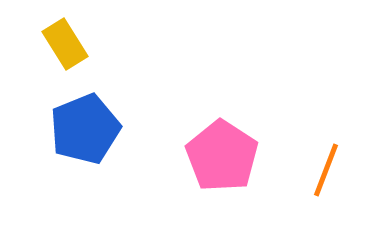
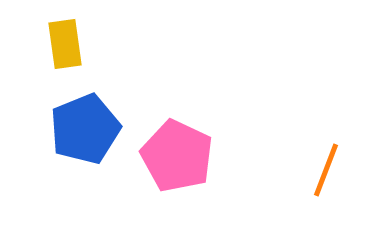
yellow rectangle: rotated 24 degrees clockwise
pink pentagon: moved 45 px left; rotated 8 degrees counterclockwise
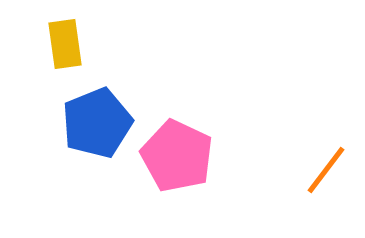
blue pentagon: moved 12 px right, 6 px up
orange line: rotated 16 degrees clockwise
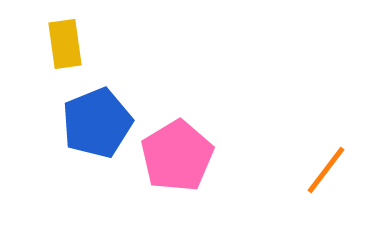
pink pentagon: rotated 16 degrees clockwise
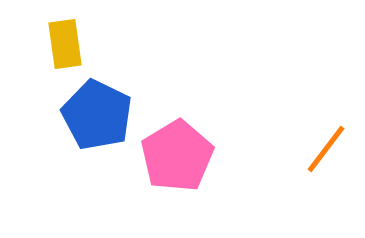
blue pentagon: moved 8 px up; rotated 24 degrees counterclockwise
orange line: moved 21 px up
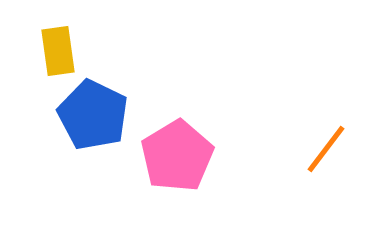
yellow rectangle: moved 7 px left, 7 px down
blue pentagon: moved 4 px left
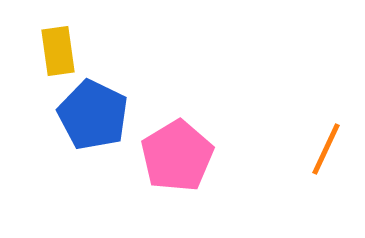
orange line: rotated 12 degrees counterclockwise
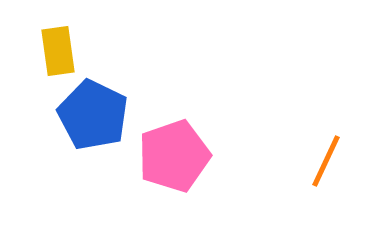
orange line: moved 12 px down
pink pentagon: moved 3 px left; rotated 12 degrees clockwise
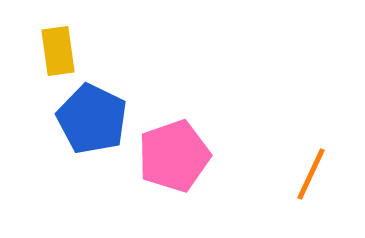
blue pentagon: moved 1 px left, 4 px down
orange line: moved 15 px left, 13 px down
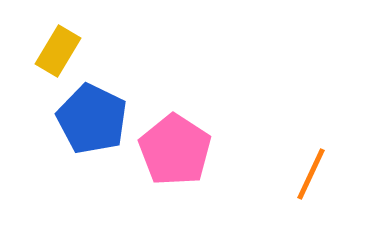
yellow rectangle: rotated 39 degrees clockwise
pink pentagon: moved 1 px right, 6 px up; rotated 20 degrees counterclockwise
